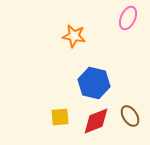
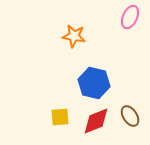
pink ellipse: moved 2 px right, 1 px up
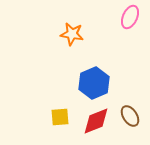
orange star: moved 2 px left, 2 px up
blue hexagon: rotated 24 degrees clockwise
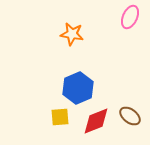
blue hexagon: moved 16 px left, 5 px down
brown ellipse: rotated 20 degrees counterclockwise
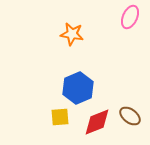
red diamond: moved 1 px right, 1 px down
